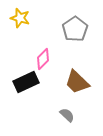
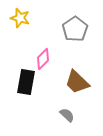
black rectangle: rotated 55 degrees counterclockwise
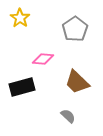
yellow star: rotated 18 degrees clockwise
pink diamond: rotated 50 degrees clockwise
black rectangle: moved 4 px left, 5 px down; rotated 65 degrees clockwise
gray semicircle: moved 1 px right, 1 px down
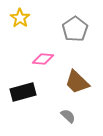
black rectangle: moved 1 px right, 5 px down
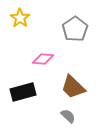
brown trapezoid: moved 4 px left, 5 px down
